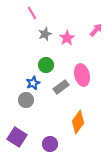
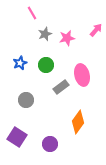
pink star: rotated 21 degrees clockwise
blue star: moved 13 px left, 20 px up
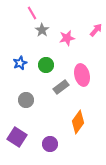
gray star: moved 3 px left, 4 px up; rotated 16 degrees counterclockwise
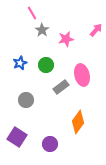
pink star: moved 1 px left, 1 px down
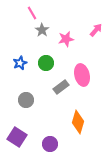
green circle: moved 2 px up
orange diamond: rotated 20 degrees counterclockwise
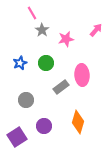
pink ellipse: rotated 10 degrees clockwise
purple square: rotated 24 degrees clockwise
purple circle: moved 6 px left, 18 px up
